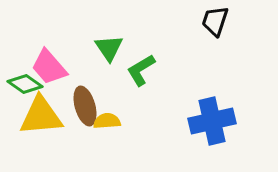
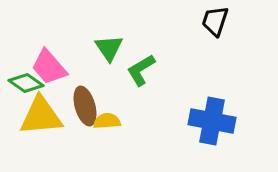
green diamond: moved 1 px right, 1 px up
blue cross: rotated 24 degrees clockwise
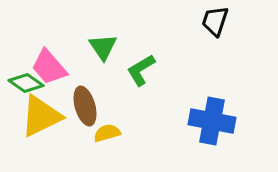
green triangle: moved 6 px left, 1 px up
yellow triangle: rotated 21 degrees counterclockwise
yellow semicircle: moved 12 px down; rotated 12 degrees counterclockwise
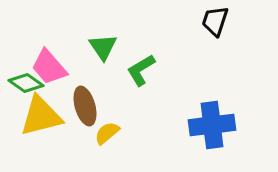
yellow triangle: rotated 12 degrees clockwise
blue cross: moved 4 px down; rotated 18 degrees counterclockwise
yellow semicircle: rotated 24 degrees counterclockwise
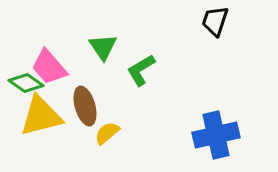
blue cross: moved 4 px right, 10 px down; rotated 6 degrees counterclockwise
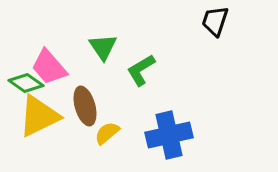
yellow triangle: moved 2 px left; rotated 12 degrees counterclockwise
blue cross: moved 47 px left
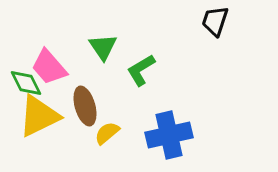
green diamond: rotated 28 degrees clockwise
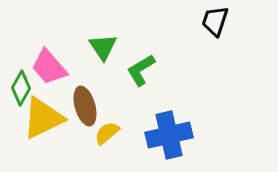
green diamond: moved 5 px left, 5 px down; rotated 56 degrees clockwise
yellow triangle: moved 4 px right, 2 px down
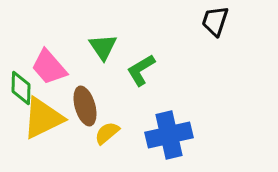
green diamond: rotated 28 degrees counterclockwise
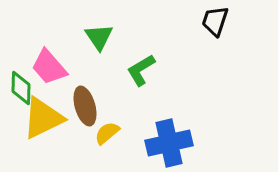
green triangle: moved 4 px left, 10 px up
blue cross: moved 8 px down
